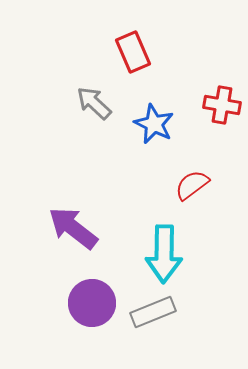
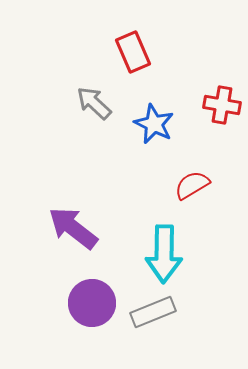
red semicircle: rotated 6 degrees clockwise
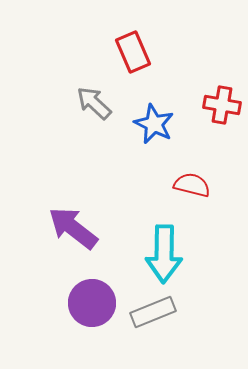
red semicircle: rotated 45 degrees clockwise
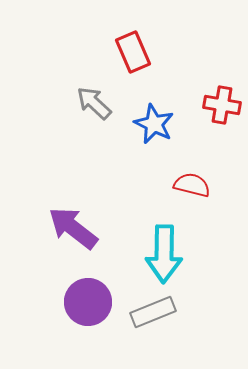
purple circle: moved 4 px left, 1 px up
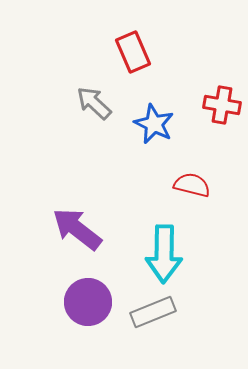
purple arrow: moved 4 px right, 1 px down
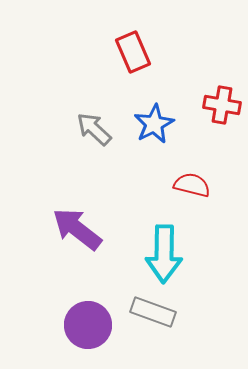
gray arrow: moved 26 px down
blue star: rotated 18 degrees clockwise
purple circle: moved 23 px down
gray rectangle: rotated 42 degrees clockwise
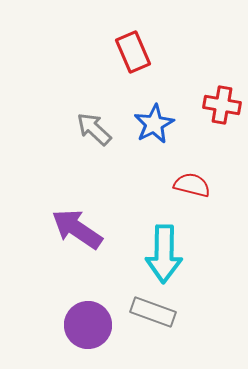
purple arrow: rotated 4 degrees counterclockwise
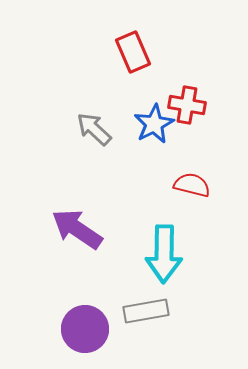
red cross: moved 35 px left
gray rectangle: moved 7 px left, 1 px up; rotated 30 degrees counterclockwise
purple circle: moved 3 px left, 4 px down
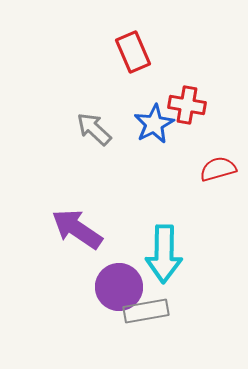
red semicircle: moved 26 px right, 16 px up; rotated 30 degrees counterclockwise
purple circle: moved 34 px right, 42 px up
